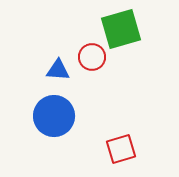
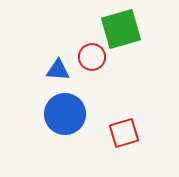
blue circle: moved 11 px right, 2 px up
red square: moved 3 px right, 16 px up
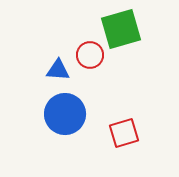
red circle: moved 2 px left, 2 px up
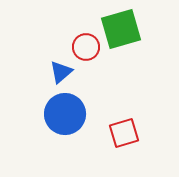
red circle: moved 4 px left, 8 px up
blue triangle: moved 3 px right, 2 px down; rotated 45 degrees counterclockwise
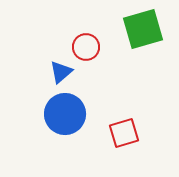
green square: moved 22 px right
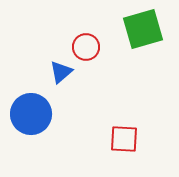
blue circle: moved 34 px left
red square: moved 6 px down; rotated 20 degrees clockwise
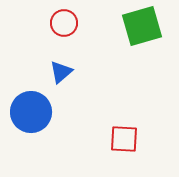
green square: moved 1 px left, 3 px up
red circle: moved 22 px left, 24 px up
blue circle: moved 2 px up
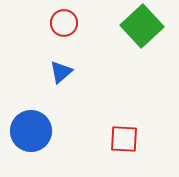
green square: rotated 27 degrees counterclockwise
blue circle: moved 19 px down
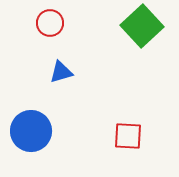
red circle: moved 14 px left
blue triangle: rotated 25 degrees clockwise
red square: moved 4 px right, 3 px up
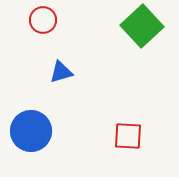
red circle: moved 7 px left, 3 px up
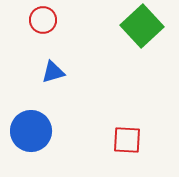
blue triangle: moved 8 px left
red square: moved 1 px left, 4 px down
